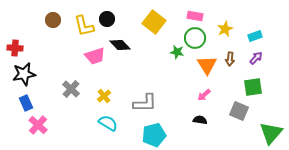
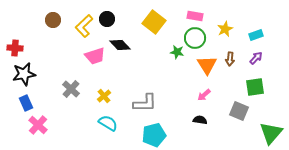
yellow L-shape: rotated 60 degrees clockwise
cyan rectangle: moved 1 px right, 1 px up
green square: moved 2 px right
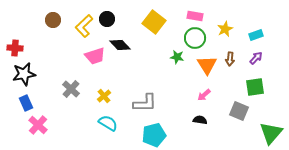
green star: moved 5 px down
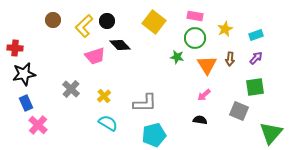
black circle: moved 2 px down
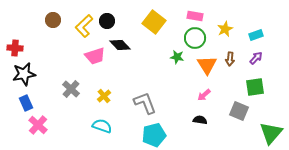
gray L-shape: rotated 110 degrees counterclockwise
cyan semicircle: moved 6 px left, 3 px down; rotated 12 degrees counterclockwise
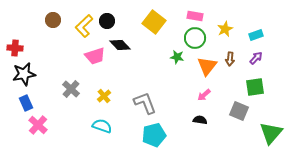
orange triangle: moved 1 px down; rotated 10 degrees clockwise
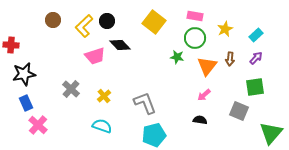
cyan rectangle: rotated 24 degrees counterclockwise
red cross: moved 4 px left, 3 px up
